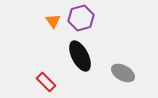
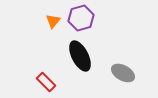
orange triangle: rotated 14 degrees clockwise
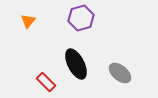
orange triangle: moved 25 px left
black ellipse: moved 4 px left, 8 px down
gray ellipse: moved 3 px left; rotated 10 degrees clockwise
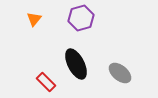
orange triangle: moved 6 px right, 2 px up
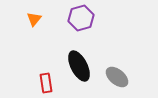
black ellipse: moved 3 px right, 2 px down
gray ellipse: moved 3 px left, 4 px down
red rectangle: moved 1 px down; rotated 36 degrees clockwise
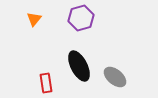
gray ellipse: moved 2 px left
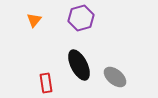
orange triangle: moved 1 px down
black ellipse: moved 1 px up
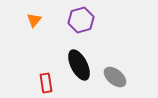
purple hexagon: moved 2 px down
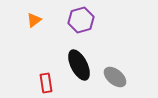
orange triangle: rotated 14 degrees clockwise
